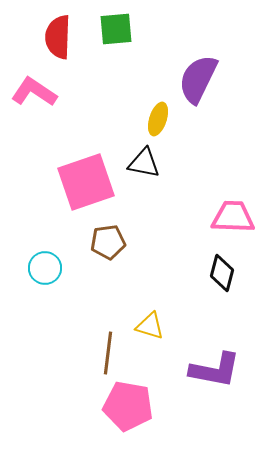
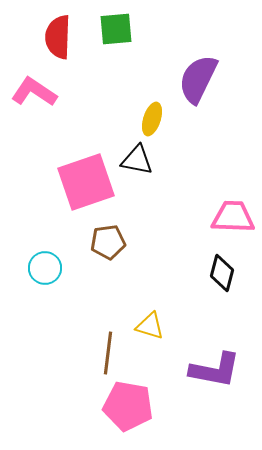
yellow ellipse: moved 6 px left
black triangle: moved 7 px left, 3 px up
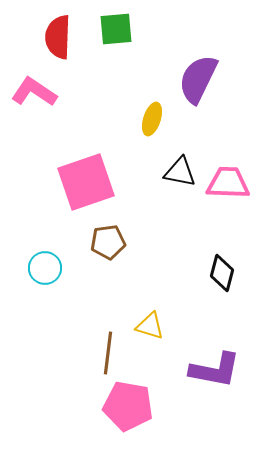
black triangle: moved 43 px right, 12 px down
pink trapezoid: moved 5 px left, 34 px up
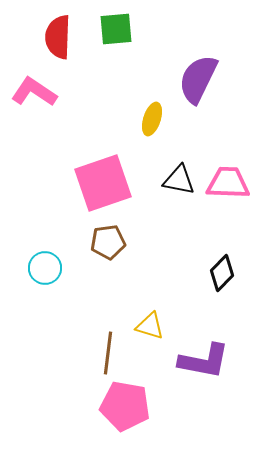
black triangle: moved 1 px left, 8 px down
pink square: moved 17 px right, 1 px down
black diamond: rotated 30 degrees clockwise
purple L-shape: moved 11 px left, 9 px up
pink pentagon: moved 3 px left
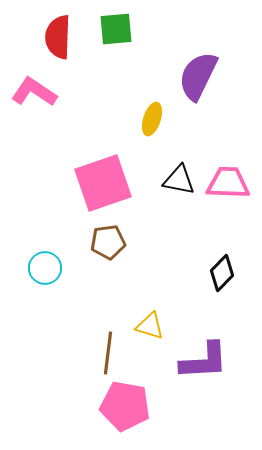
purple semicircle: moved 3 px up
purple L-shape: rotated 14 degrees counterclockwise
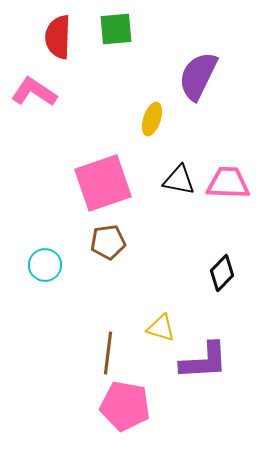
cyan circle: moved 3 px up
yellow triangle: moved 11 px right, 2 px down
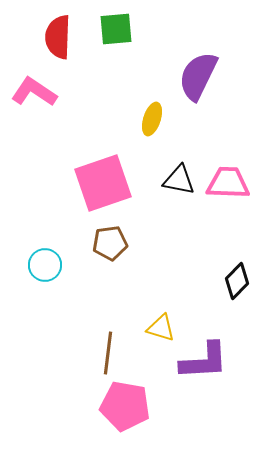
brown pentagon: moved 2 px right, 1 px down
black diamond: moved 15 px right, 8 px down
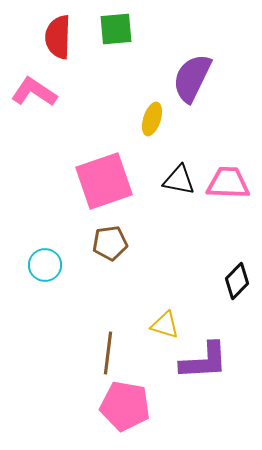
purple semicircle: moved 6 px left, 2 px down
pink square: moved 1 px right, 2 px up
yellow triangle: moved 4 px right, 3 px up
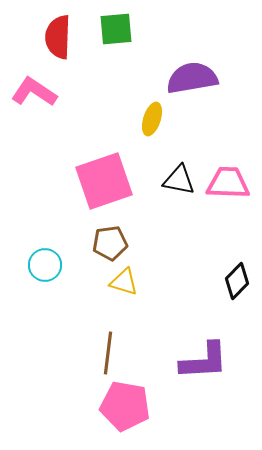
purple semicircle: rotated 54 degrees clockwise
yellow triangle: moved 41 px left, 43 px up
